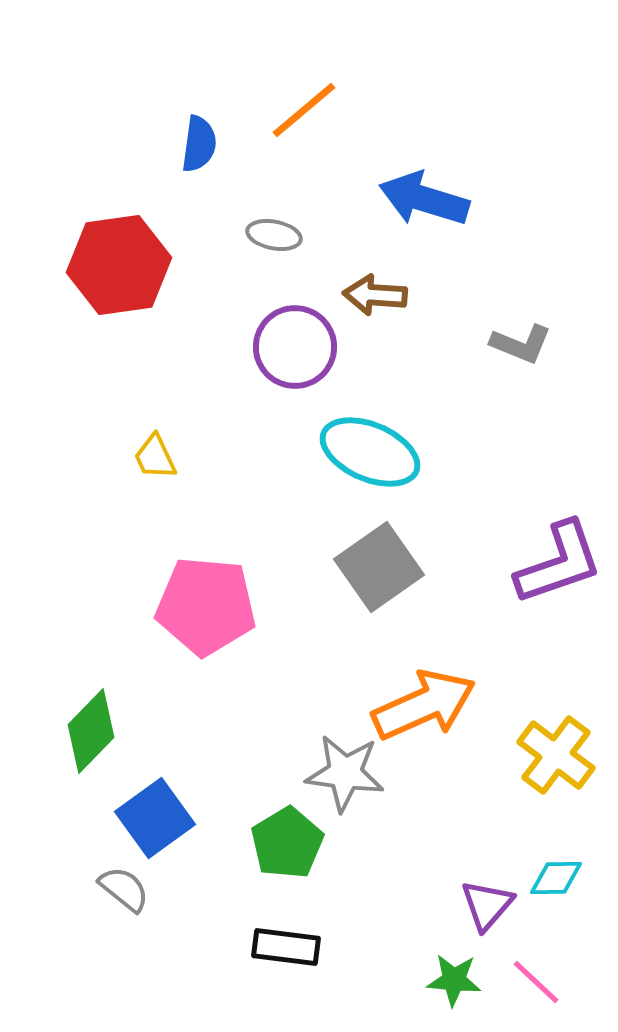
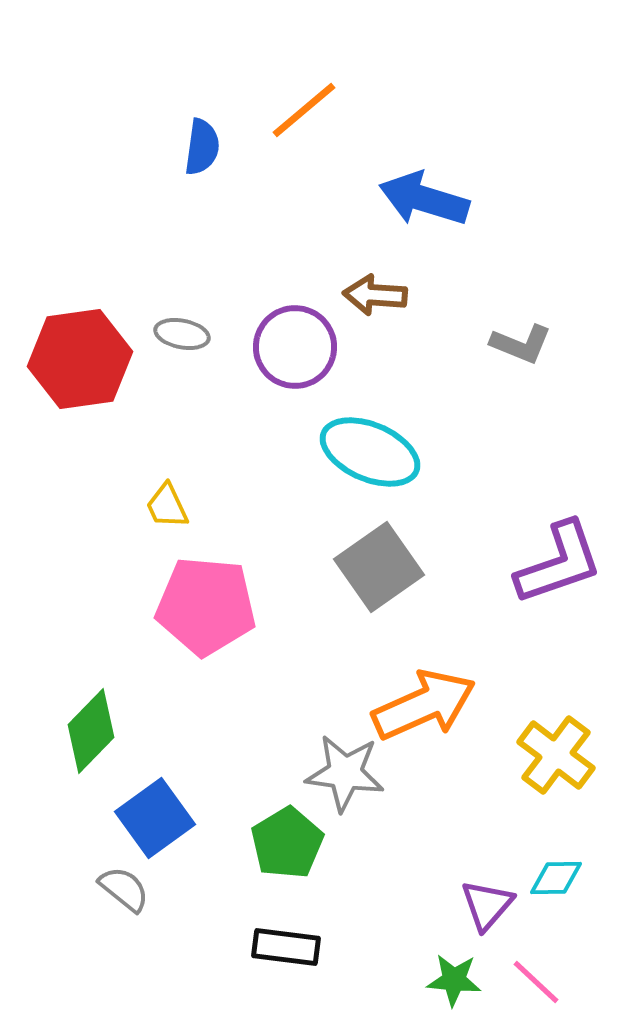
blue semicircle: moved 3 px right, 3 px down
gray ellipse: moved 92 px left, 99 px down
red hexagon: moved 39 px left, 94 px down
yellow trapezoid: moved 12 px right, 49 px down
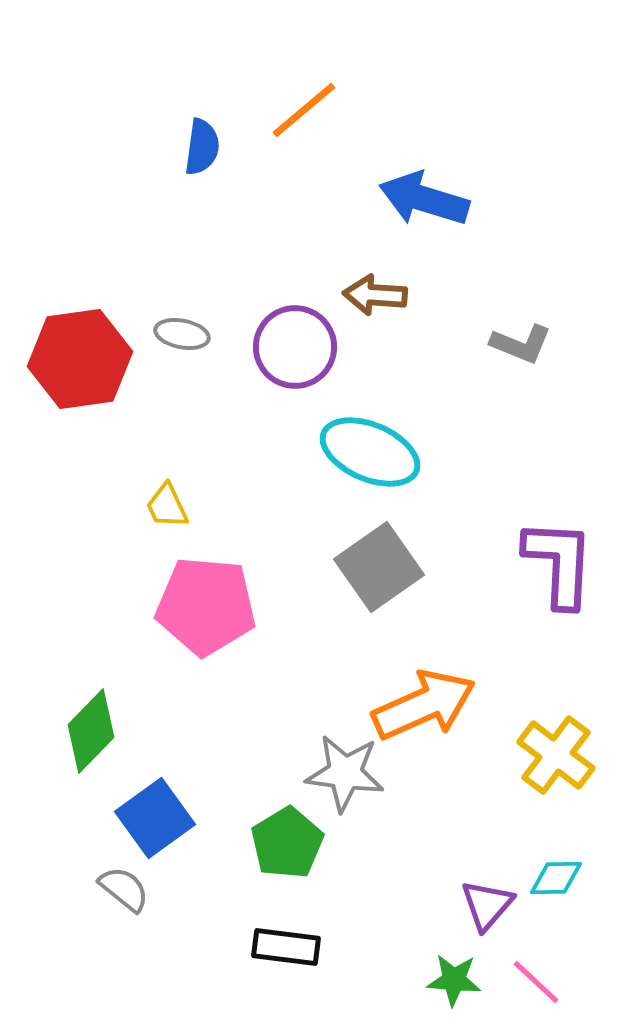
purple L-shape: rotated 68 degrees counterclockwise
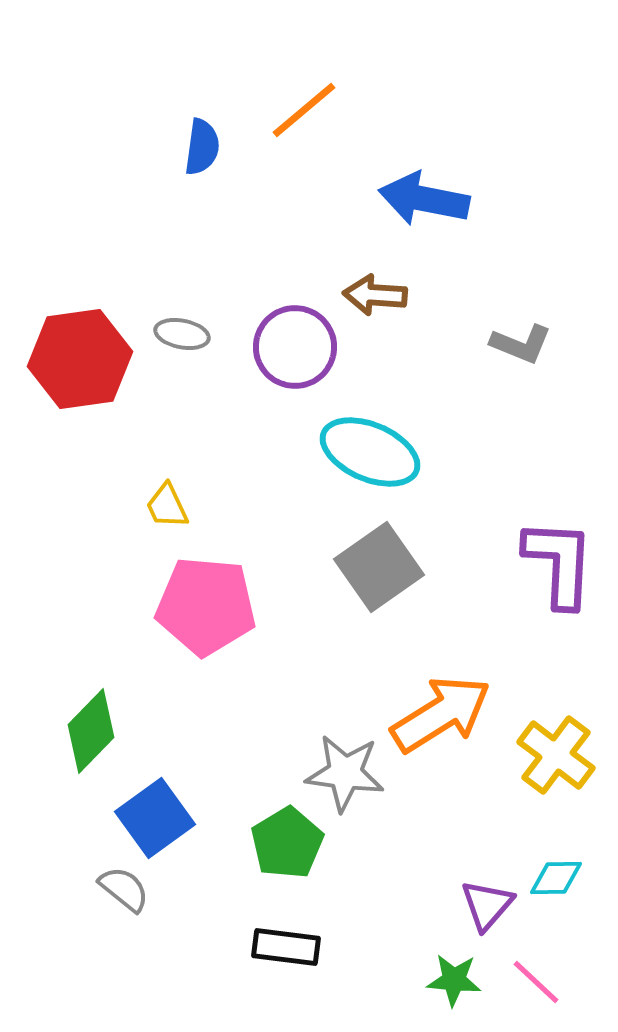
blue arrow: rotated 6 degrees counterclockwise
orange arrow: moved 17 px right, 9 px down; rotated 8 degrees counterclockwise
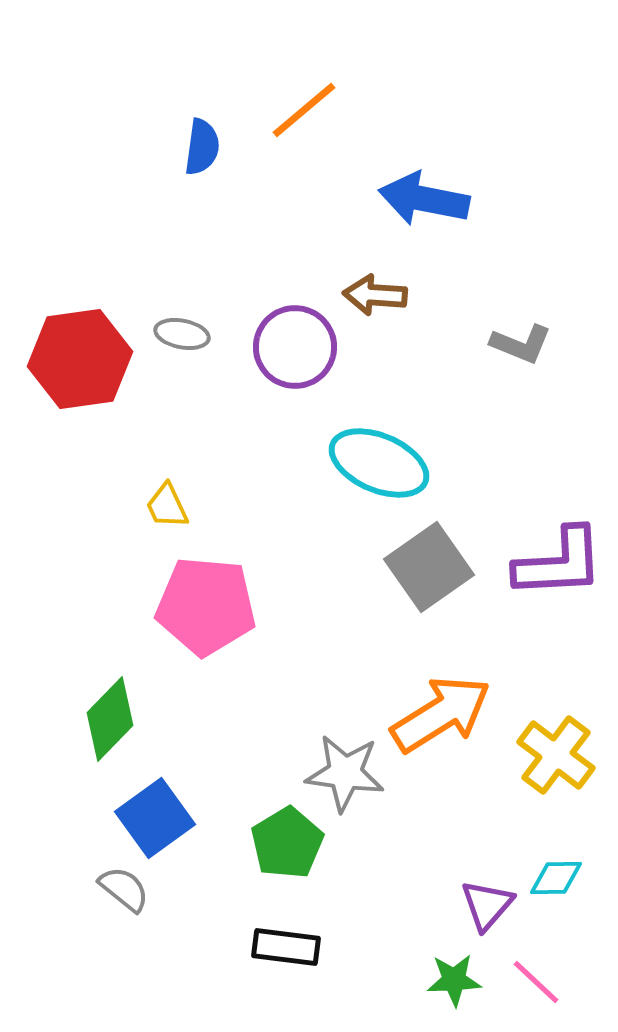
cyan ellipse: moved 9 px right, 11 px down
purple L-shape: rotated 84 degrees clockwise
gray square: moved 50 px right
green diamond: moved 19 px right, 12 px up
green star: rotated 8 degrees counterclockwise
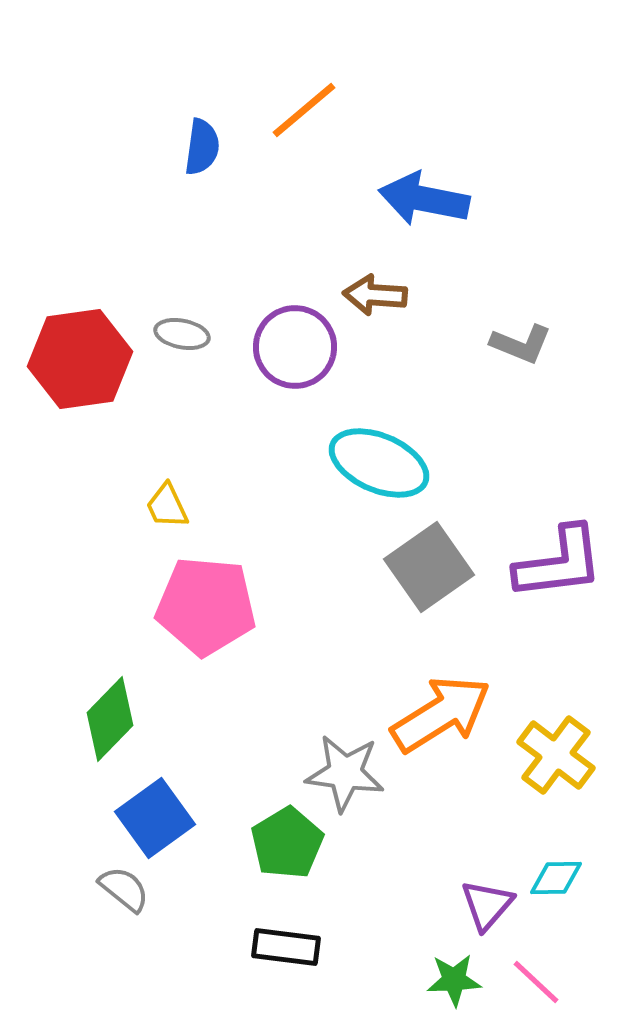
purple L-shape: rotated 4 degrees counterclockwise
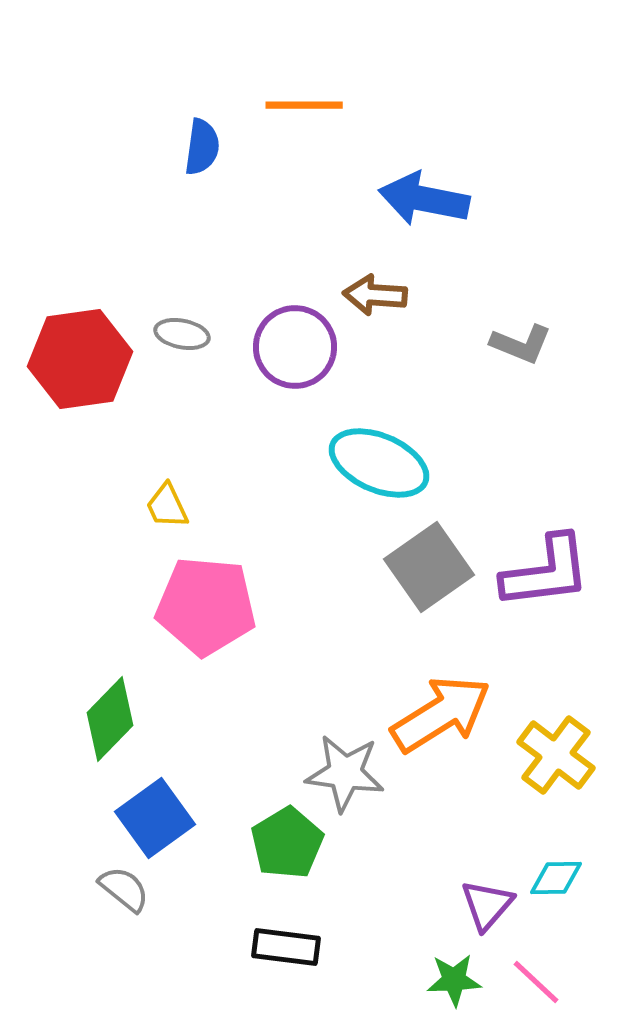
orange line: moved 5 px up; rotated 40 degrees clockwise
purple L-shape: moved 13 px left, 9 px down
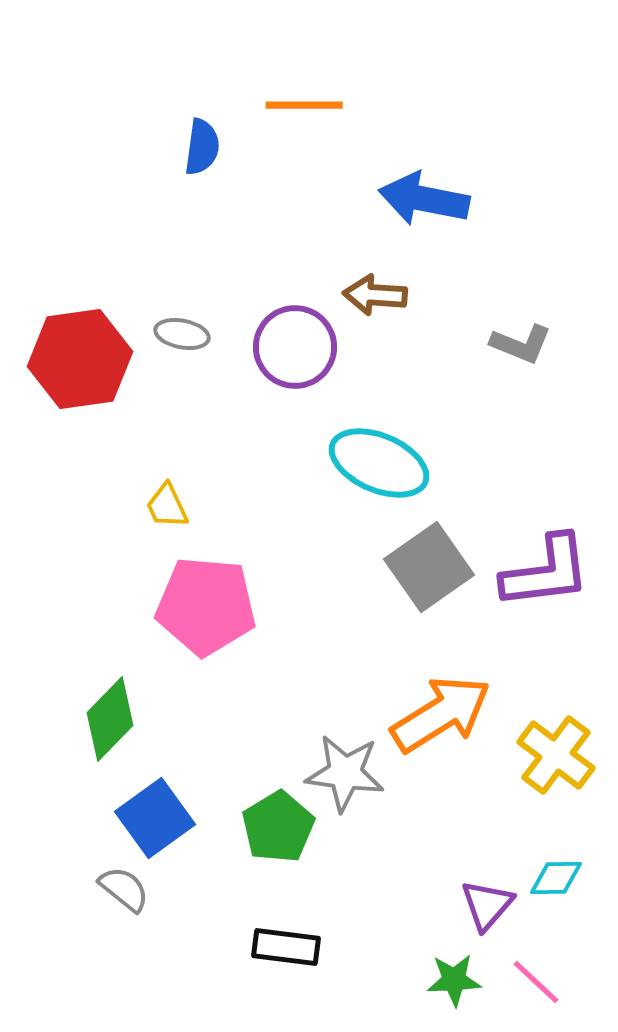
green pentagon: moved 9 px left, 16 px up
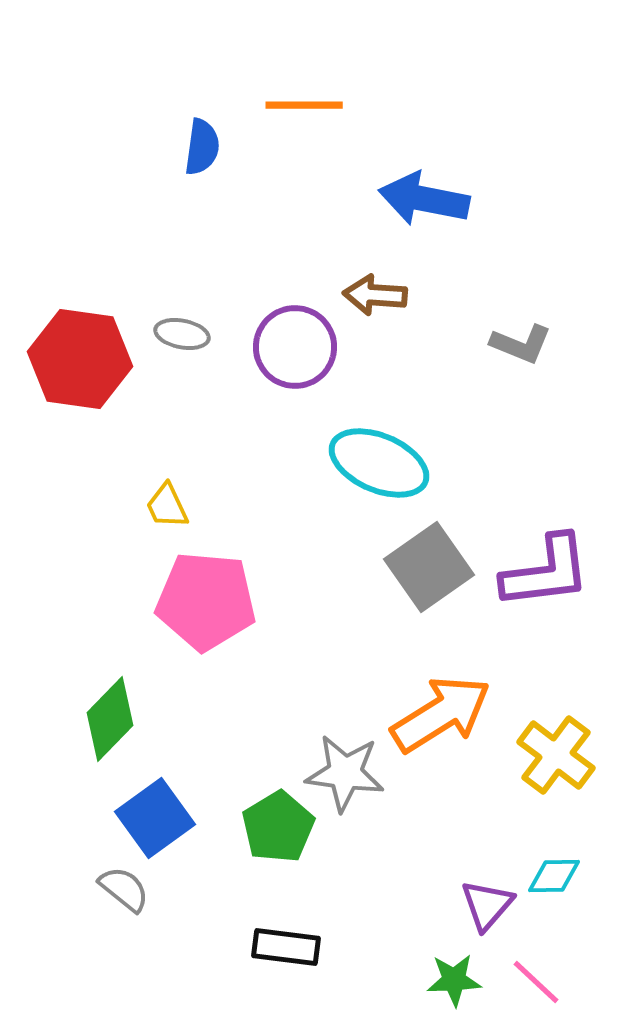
red hexagon: rotated 16 degrees clockwise
pink pentagon: moved 5 px up
cyan diamond: moved 2 px left, 2 px up
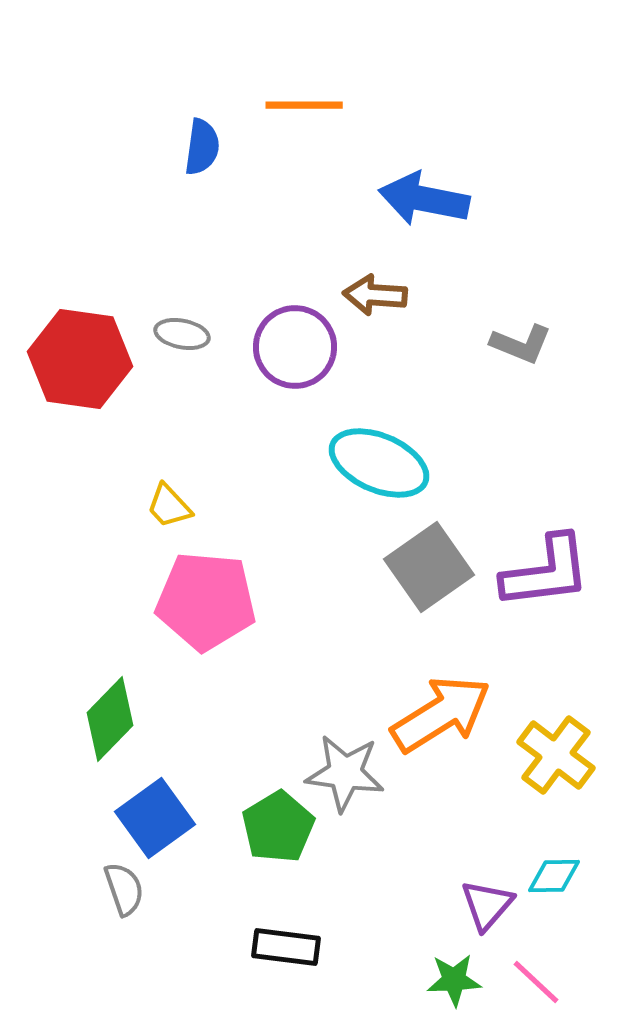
yellow trapezoid: moved 2 px right; rotated 18 degrees counterclockwise
gray semicircle: rotated 32 degrees clockwise
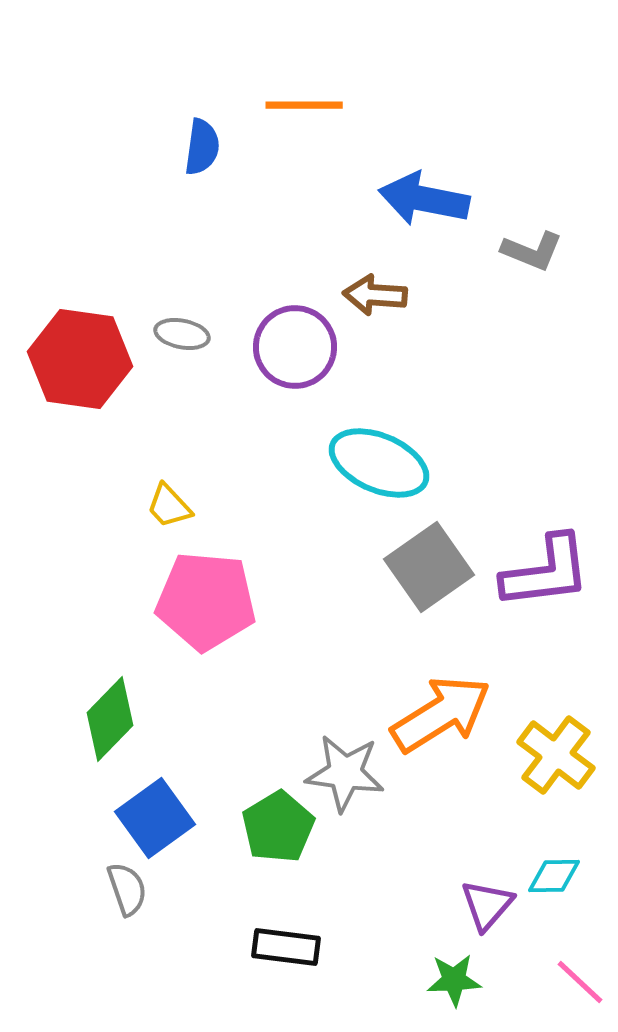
gray L-shape: moved 11 px right, 93 px up
gray semicircle: moved 3 px right
pink line: moved 44 px right
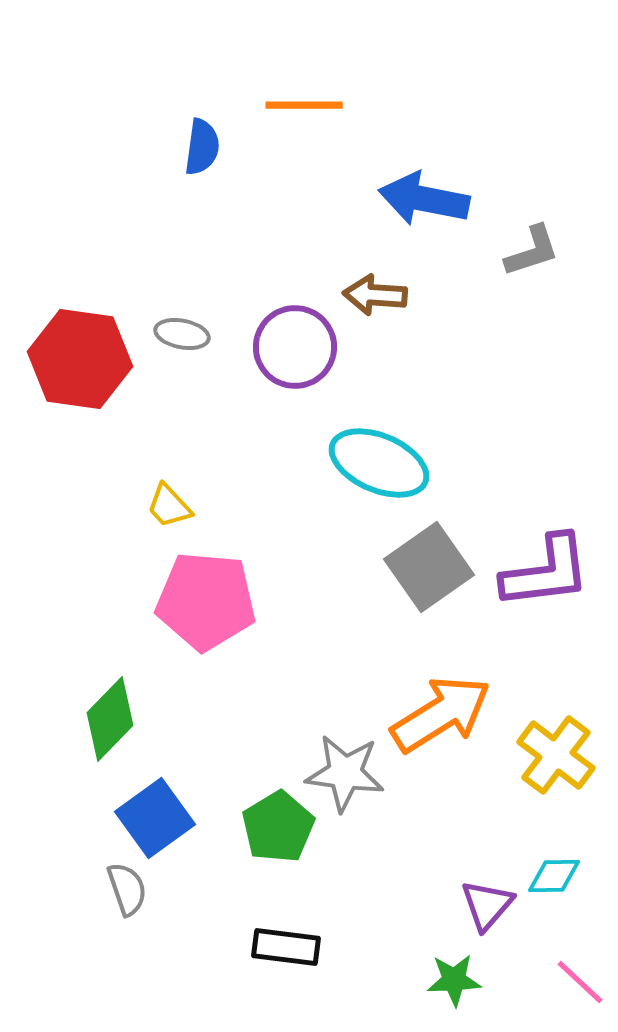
gray L-shape: rotated 40 degrees counterclockwise
